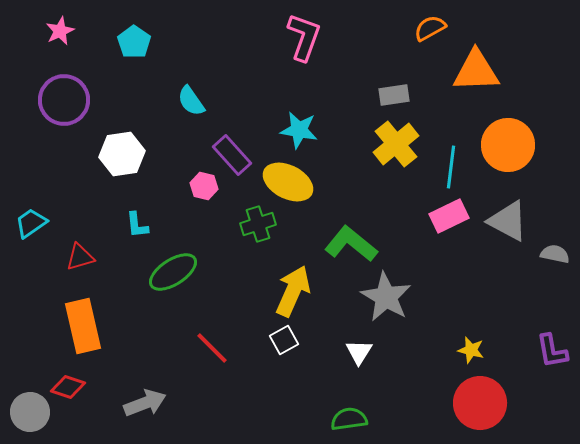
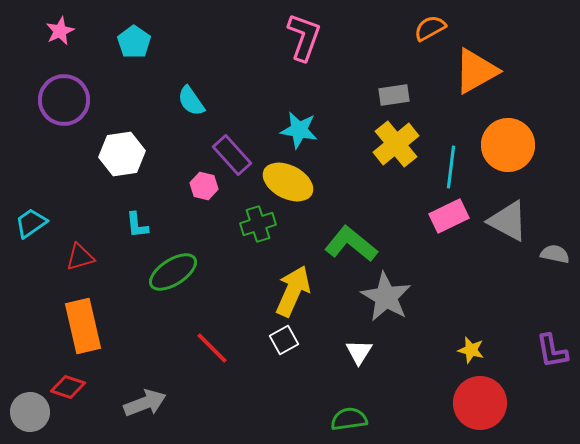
orange triangle: rotated 27 degrees counterclockwise
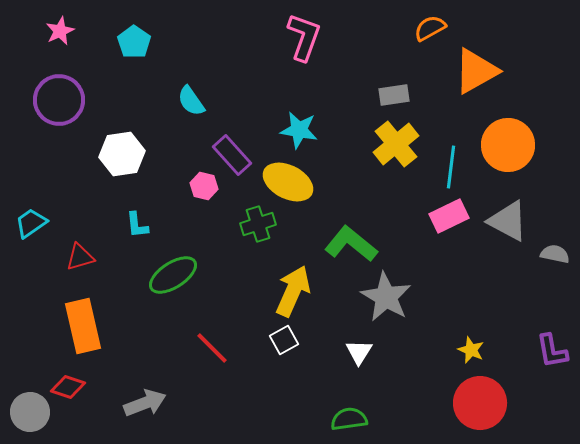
purple circle: moved 5 px left
green ellipse: moved 3 px down
yellow star: rotated 8 degrees clockwise
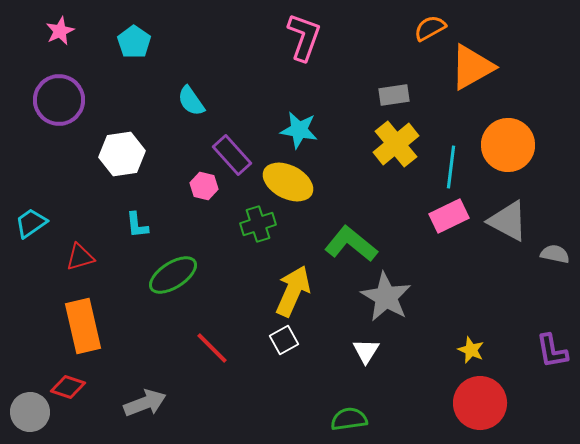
orange triangle: moved 4 px left, 4 px up
white triangle: moved 7 px right, 1 px up
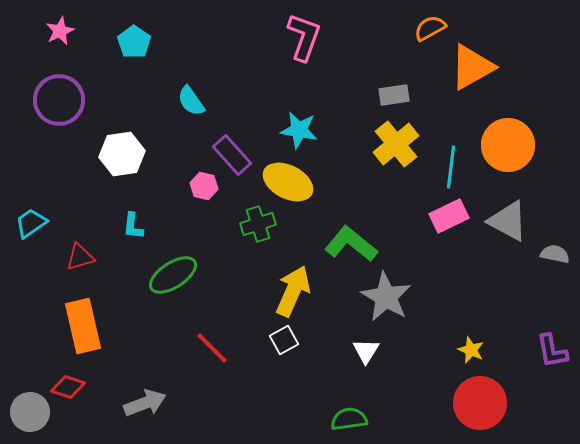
cyan L-shape: moved 4 px left, 1 px down; rotated 12 degrees clockwise
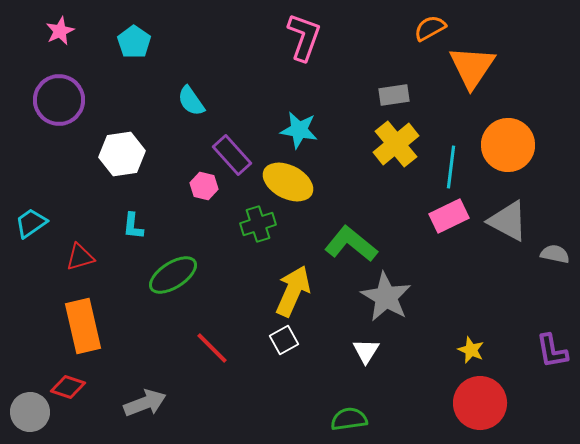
orange triangle: rotated 27 degrees counterclockwise
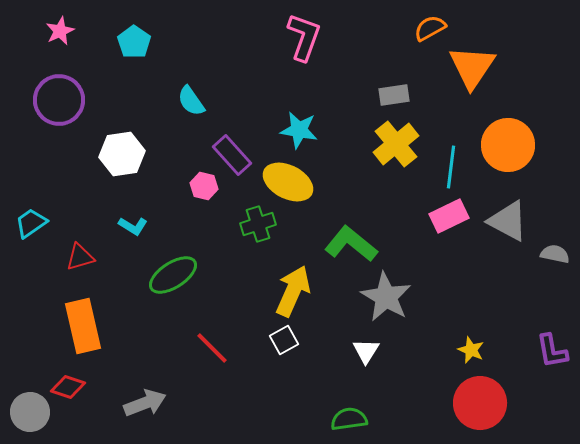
cyan L-shape: rotated 64 degrees counterclockwise
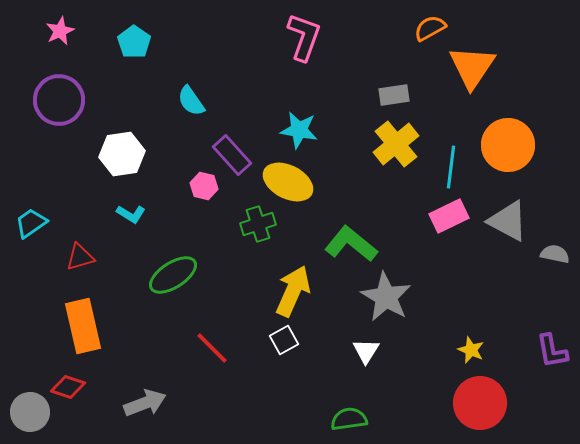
cyan L-shape: moved 2 px left, 12 px up
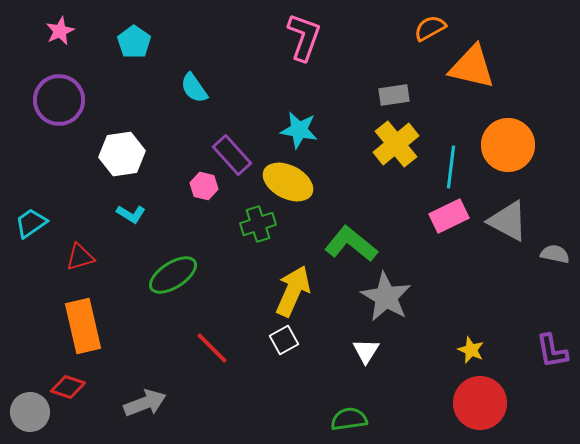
orange triangle: rotated 51 degrees counterclockwise
cyan semicircle: moved 3 px right, 13 px up
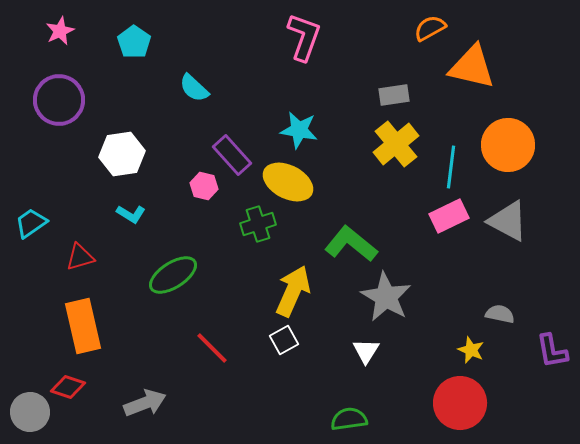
cyan semicircle: rotated 12 degrees counterclockwise
gray semicircle: moved 55 px left, 60 px down
red circle: moved 20 px left
